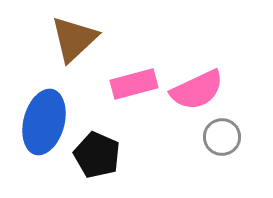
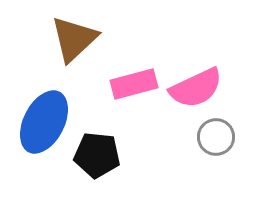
pink semicircle: moved 1 px left, 2 px up
blue ellipse: rotated 12 degrees clockwise
gray circle: moved 6 px left
black pentagon: rotated 18 degrees counterclockwise
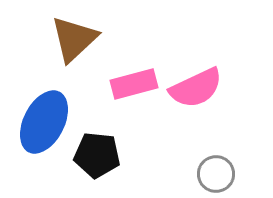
gray circle: moved 37 px down
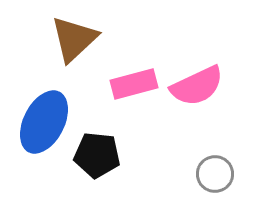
pink semicircle: moved 1 px right, 2 px up
gray circle: moved 1 px left
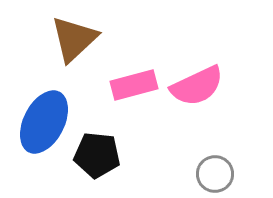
pink rectangle: moved 1 px down
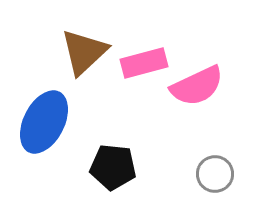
brown triangle: moved 10 px right, 13 px down
pink rectangle: moved 10 px right, 22 px up
black pentagon: moved 16 px right, 12 px down
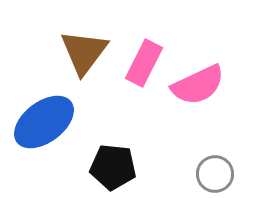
brown triangle: rotated 10 degrees counterclockwise
pink rectangle: rotated 48 degrees counterclockwise
pink semicircle: moved 1 px right, 1 px up
blue ellipse: rotated 26 degrees clockwise
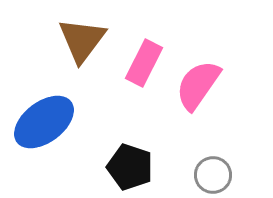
brown triangle: moved 2 px left, 12 px up
pink semicircle: rotated 150 degrees clockwise
black pentagon: moved 17 px right; rotated 12 degrees clockwise
gray circle: moved 2 px left, 1 px down
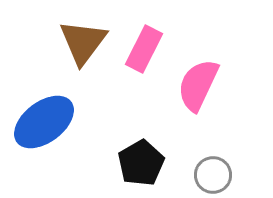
brown triangle: moved 1 px right, 2 px down
pink rectangle: moved 14 px up
pink semicircle: rotated 10 degrees counterclockwise
black pentagon: moved 11 px right, 4 px up; rotated 24 degrees clockwise
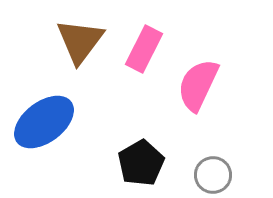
brown triangle: moved 3 px left, 1 px up
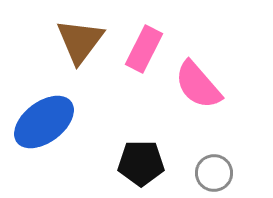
pink semicircle: rotated 66 degrees counterclockwise
black pentagon: rotated 30 degrees clockwise
gray circle: moved 1 px right, 2 px up
